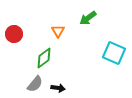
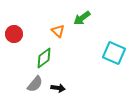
green arrow: moved 6 px left
orange triangle: rotated 16 degrees counterclockwise
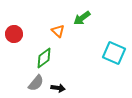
gray semicircle: moved 1 px right, 1 px up
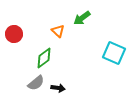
gray semicircle: rotated 12 degrees clockwise
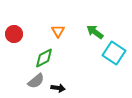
green arrow: moved 13 px right, 14 px down; rotated 72 degrees clockwise
orange triangle: rotated 16 degrees clockwise
cyan square: rotated 10 degrees clockwise
green diamond: rotated 10 degrees clockwise
gray semicircle: moved 2 px up
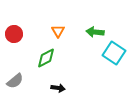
green arrow: rotated 30 degrees counterclockwise
green diamond: moved 2 px right
gray semicircle: moved 21 px left
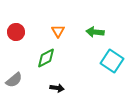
red circle: moved 2 px right, 2 px up
cyan square: moved 2 px left, 8 px down
gray semicircle: moved 1 px left, 1 px up
black arrow: moved 1 px left
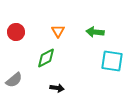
cyan square: rotated 25 degrees counterclockwise
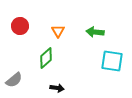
red circle: moved 4 px right, 6 px up
green diamond: rotated 15 degrees counterclockwise
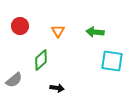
green diamond: moved 5 px left, 2 px down
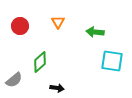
orange triangle: moved 9 px up
green diamond: moved 1 px left, 2 px down
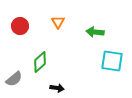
gray semicircle: moved 1 px up
